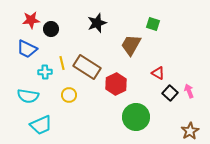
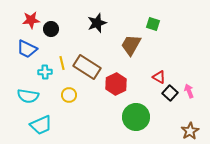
red triangle: moved 1 px right, 4 px down
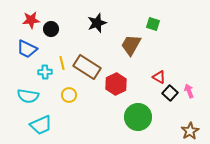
green circle: moved 2 px right
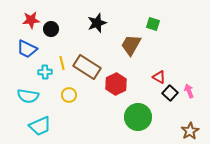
cyan trapezoid: moved 1 px left, 1 px down
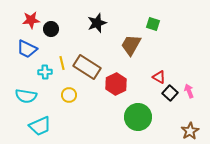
cyan semicircle: moved 2 px left
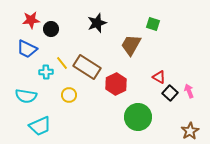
yellow line: rotated 24 degrees counterclockwise
cyan cross: moved 1 px right
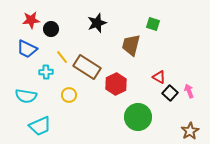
brown trapezoid: rotated 15 degrees counterclockwise
yellow line: moved 6 px up
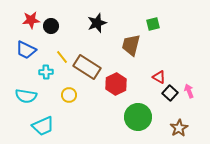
green square: rotated 32 degrees counterclockwise
black circle: moved 3 px up
blue trapezoid: moved 1 px left, 1 px down
cyan trapezoid: moved 3 px right
brown star: moved 11 px left, 3 px up
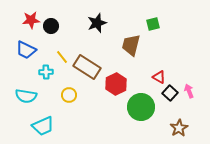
green circle: moved 3 px right, 10 px up
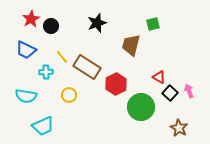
red star: moved 1 px up; rotated 24 degrees counterclockwise
brown star: rotated 12 degrees counterclockwise
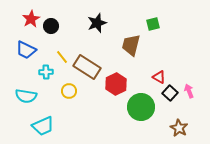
yellow circle: moved 4 px up
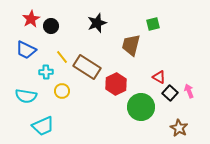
yellow circle: moved 7 px left
